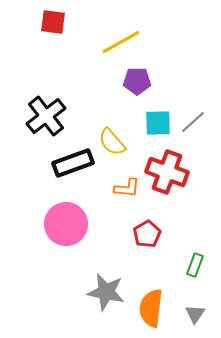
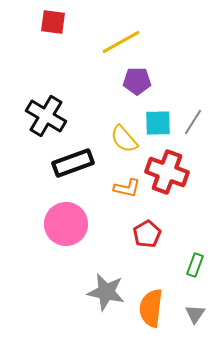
black cross: rotated 21 degrees counterclockwise
gray line: rotated 16 degrees counterclockwise
yellow semicircle: moved 12 px right, 3 px up
orange L-shape: rotated 8 degrees clockwise
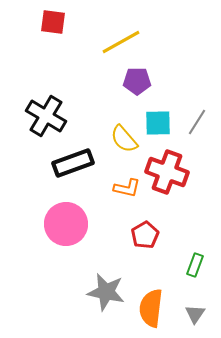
gray line: moved 4 px right
red pentagon: moved 2 px left, 1 px down
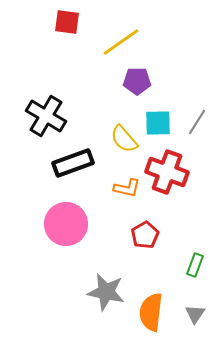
red square: moved 14 px right
yellow line: rotated 6 degrees counterclockwise
orange semicircle: moved 4 px down
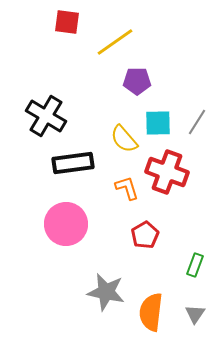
yellow line: moved 6 px left
black rectangle: rotated 12 degrees clockwise
orange L-shape: rotated 120 degrees counterclockwise
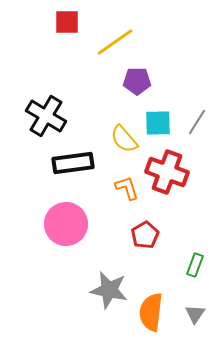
red square: rotated 8 degrees counterclockwise
gray star: moved 3 px right, 2 px up
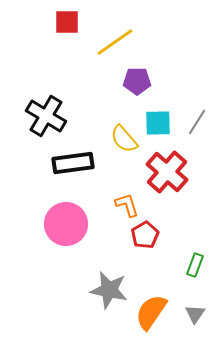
red cross: rotated 21 degrees clockwise
orange L-shape: moved 17 px down
orange semicircle: rotated 27 degrees clockwise
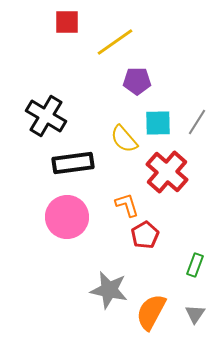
pink circle: moved 1 px right, 7 px up
orange semicircle: rotated 6 degrees counterclockwise
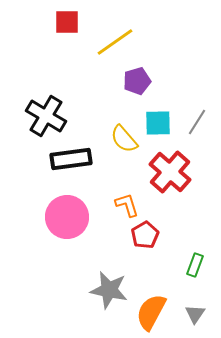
purple pentagon: rotated 16 degrees counterclockwise
black rectangle: moved 2 px left, 4 px up
red cross: moved 3 px right
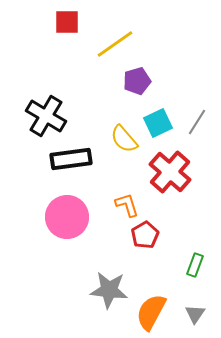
yellow line: moved 2 px down
cyan square: rotated 24 degrees counterclockwise
gray star: rotated 6 degrees counterclockwise
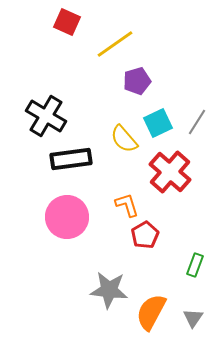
red square: rotated 24 degrees clockwise
gray triangle: moved 2 px left, 4 px down
